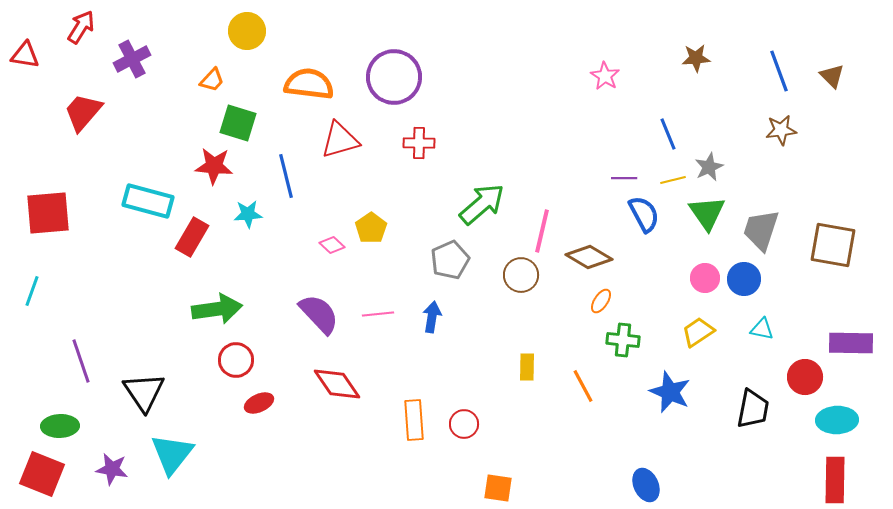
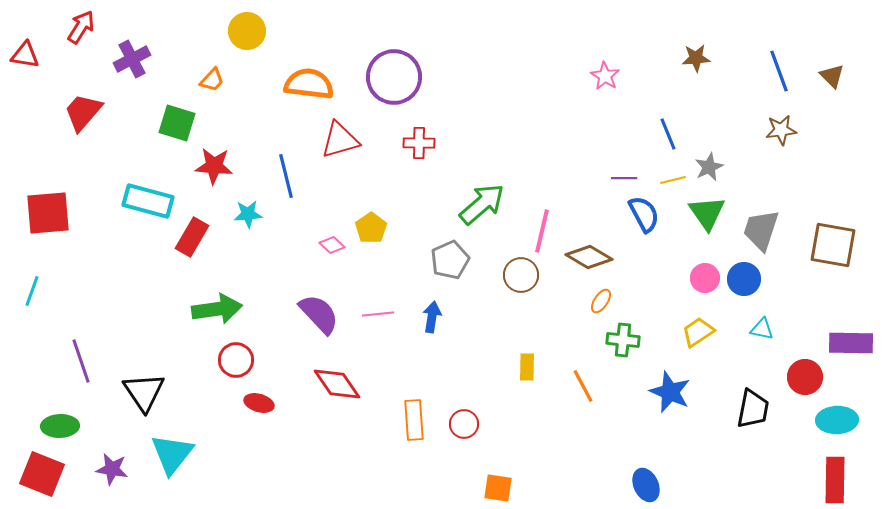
green square at (238, 123): moved 61 px left
red ellipse at (259, 403): rotated 40 degrees clockwise
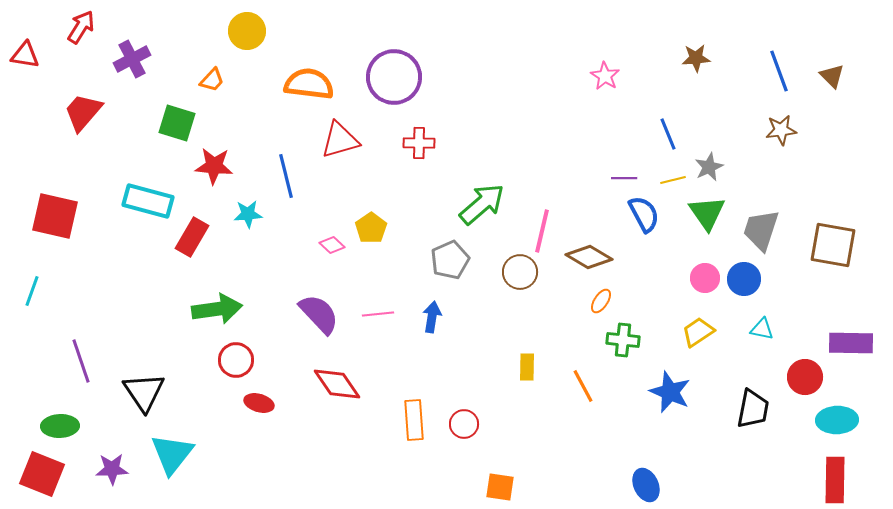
red square at (48, 213): moved 7 px right, 3 px down; rotated 18 degrees clockwise
brown circle at (521, 275): moved 1 px left, 3 px up
purple star at (112, 469): rotated 12 degrees counterclockwise
orange square at (498, 488): moved 2 px right, 1 px up
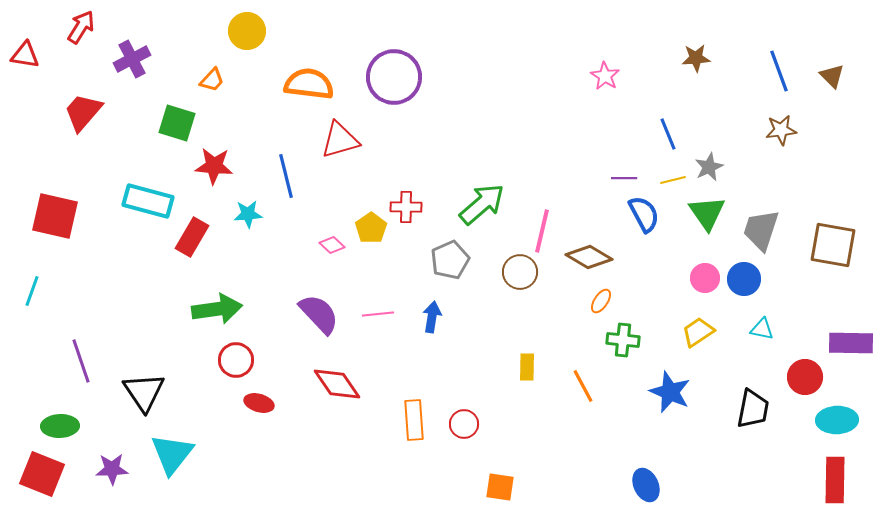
red cross at (419, 143): moved 13 px left, 64 px down
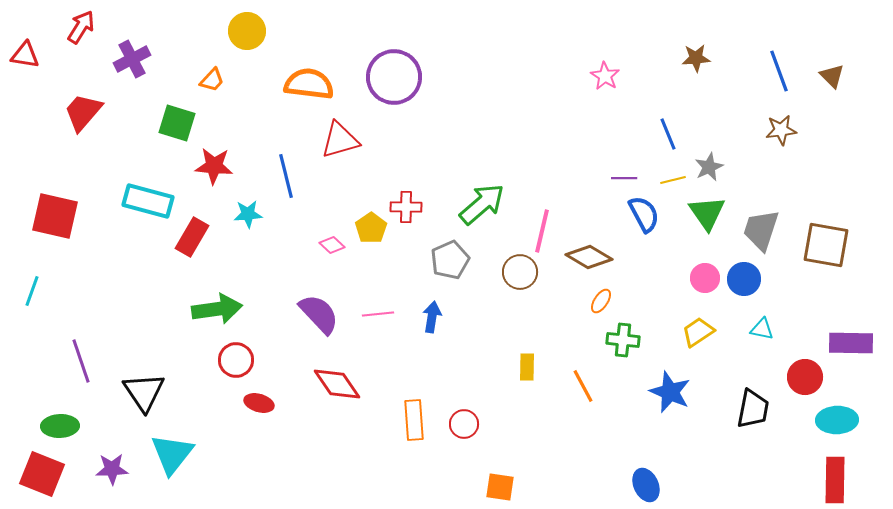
brown square at (833, 245): moved 7 px left
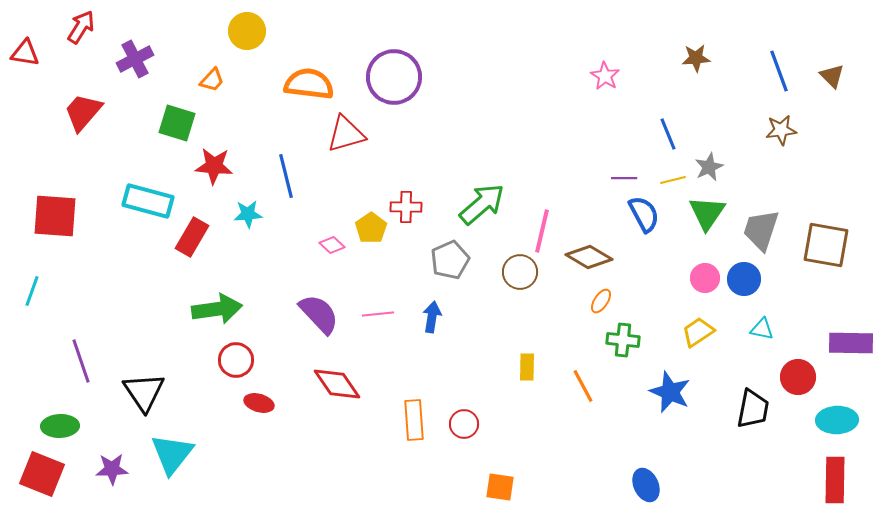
red triangle at (25, 55): moved 2 px up
purple cross at (132, 59): moved 3 px right
red triangle at (340, 140): moved 6 px right, 6 px up
green triangle at (707, 213): rotated 9 degrees clockwise
red square at (55, 216): rotated 9 degrees counterclockwise
red circle at (805, 377): moved 7 px left
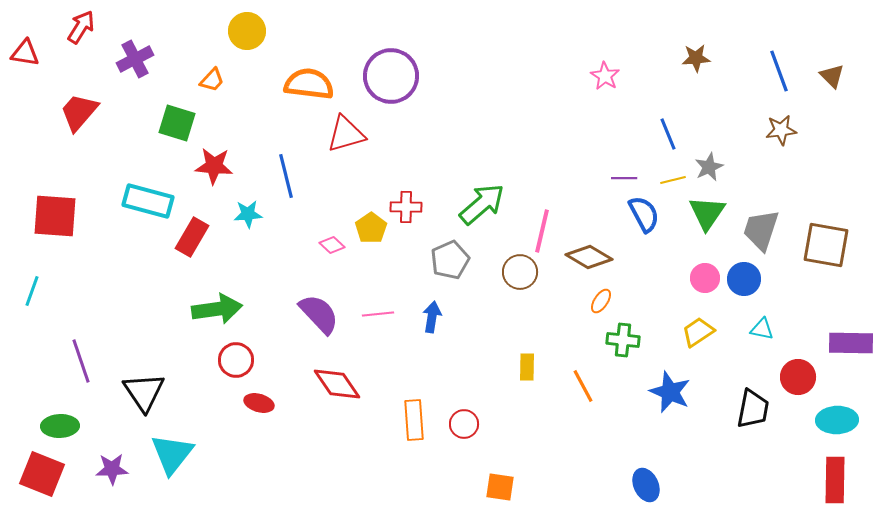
purple circle at (394, 77): moved 3 px left, 1 px up
red trapezoid at (83, 112): moved 4 px left
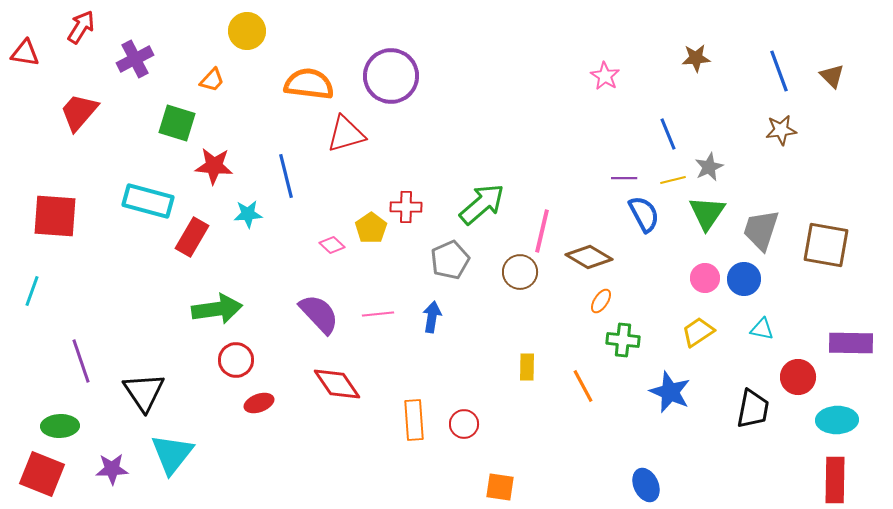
red ellipse at (259, 403): rotated 36 degrees counterclockwise
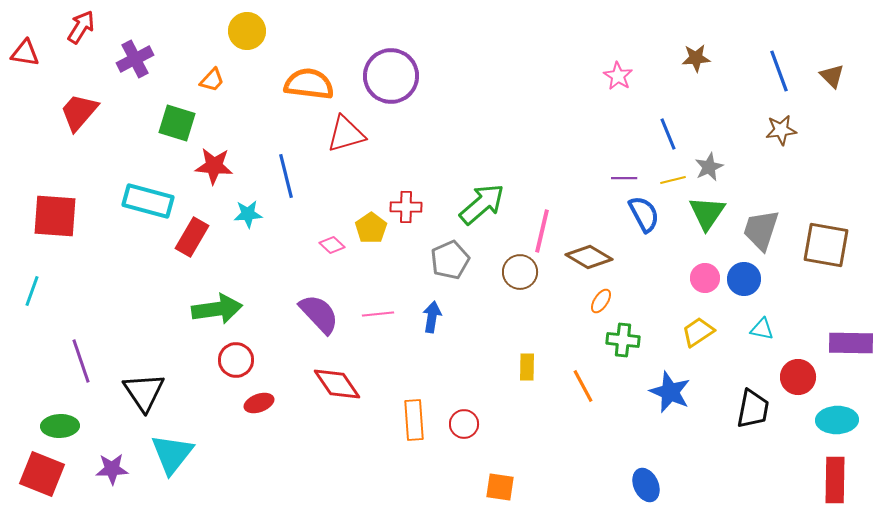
pink star at (605, 76): moved 13 px right
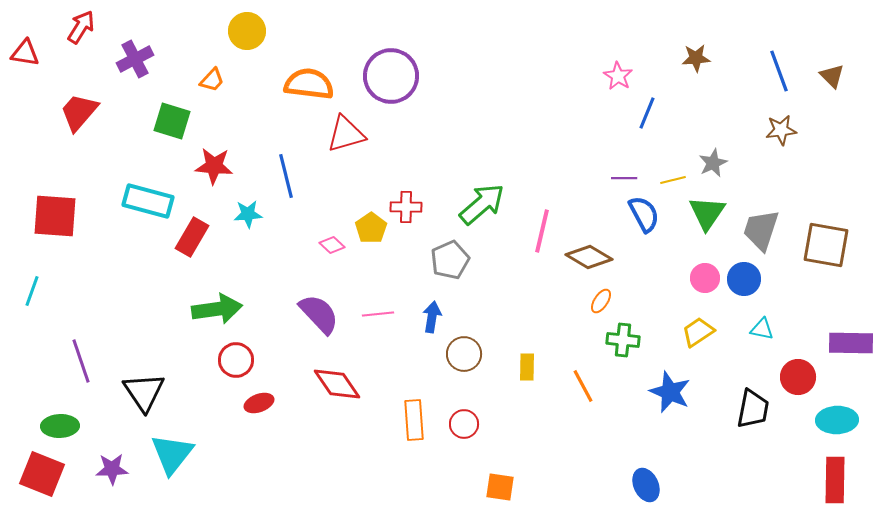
green square at (177, 123): moved 5 px left, 2 px up
blue line at (668, 134): moved 21 px left, 21 px up; rotated 44 degrees clockwise
gray star at (709, 167): moved 4 px right, 4 px up
brown circle at (520, 272): moved 56 px left, 82 px down
